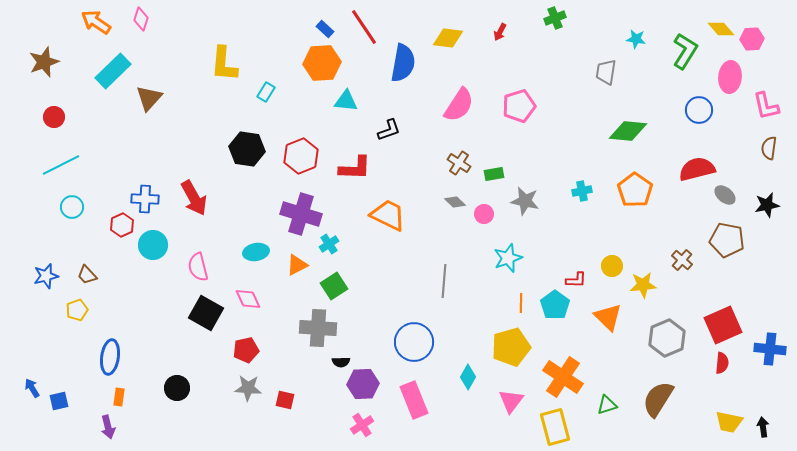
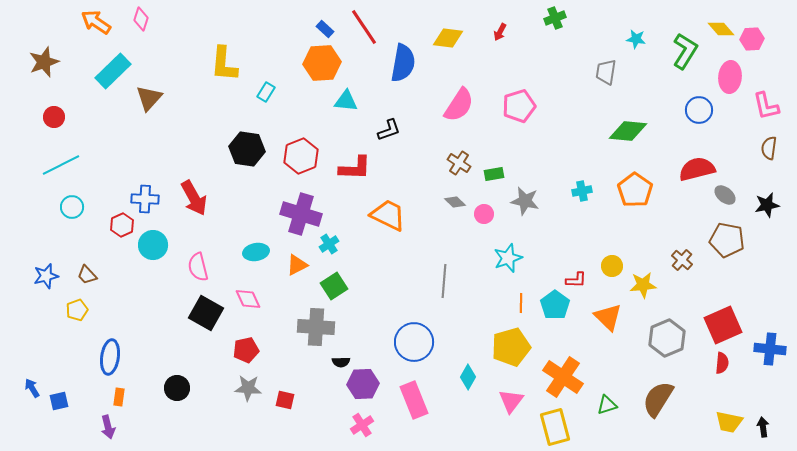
gray cross at (318, 328): moved 2 px left, 1 px up
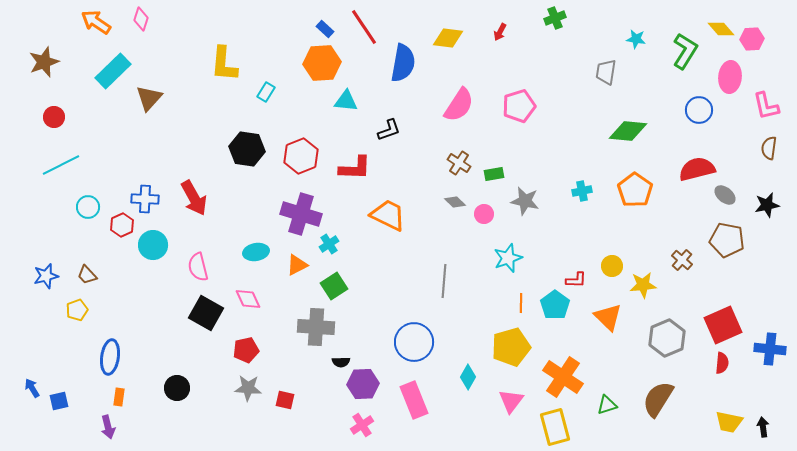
cyan circle at (72, 207): moved 16 px right
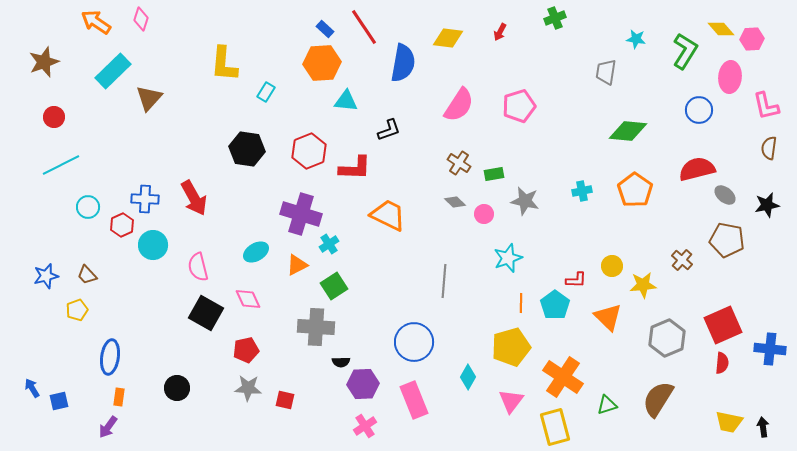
red hexagon at (301, 156): moved 8 px right, 5 px up
cyan ellipse at (256, 252): rotated 20 degrees counterclockwise
pink cross at (362, 425): moved 3 px right, 1 px down
purple arrow at (108, 427): rotated 50 degrees clockwise
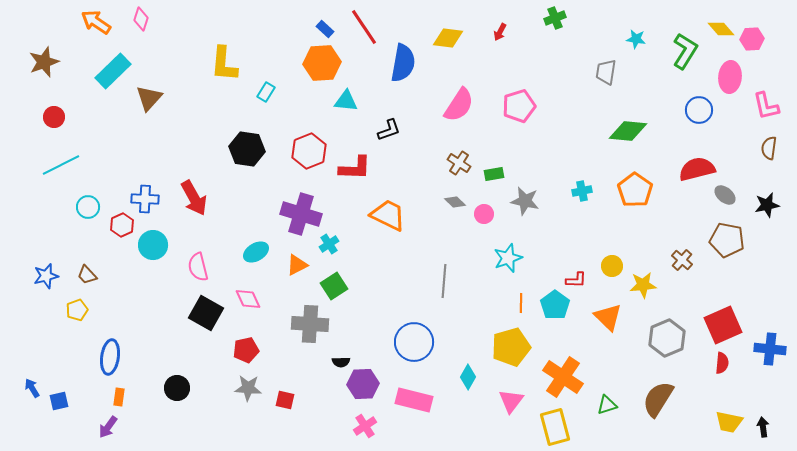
gray cross at (316, 327): moved 6 px left, 3 px up
pink rectangle at (414, 400): rotated 54 degrees counterclockwise
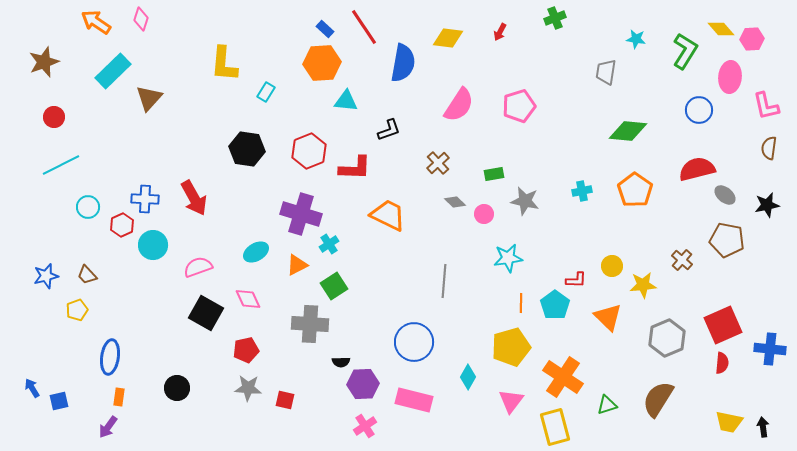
brown cross at (459, 163): moved 21 px left; rotated 15 degrees clockwise
cyan star at (508, 258): rotated 12 degrees clockwise
pink semicircle at (198, 267): rotated 84 degrees clockwise
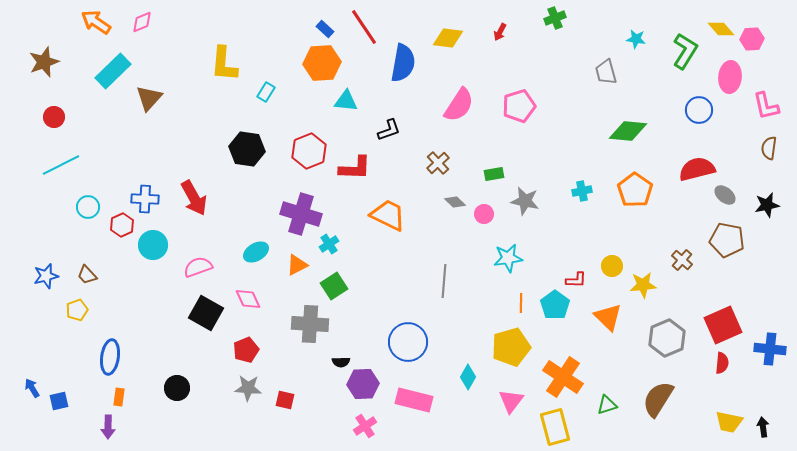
pink diamond at (141, 19): moved 1 px right, 3 px down; rotated 50 degrees clockwise
gray trapezoid at (606, 72): rotated 24 degrees counterclockwise
blue circle at (414, 342): moved 6 px left
red pentagon at (246, 350): rotated 10 degrees counterclockwise
purple arrow at (108, 427): rotated 35 degrees counterclockwise
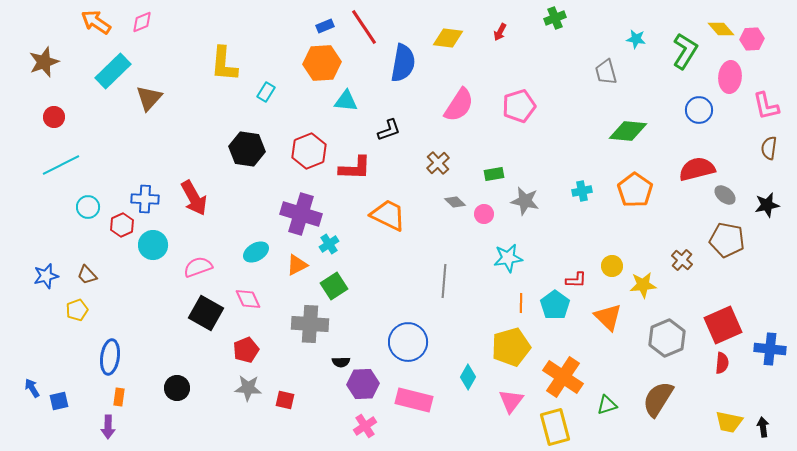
blue rectangle at (325, 29): moved 3 px up; rotated 66 degrees counterclockwise
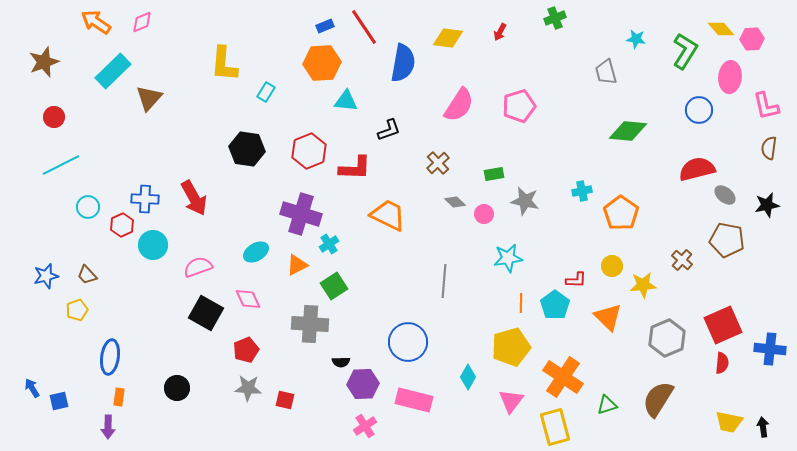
orange pentagon at (635, 190): moved 14 px left, 23 px down
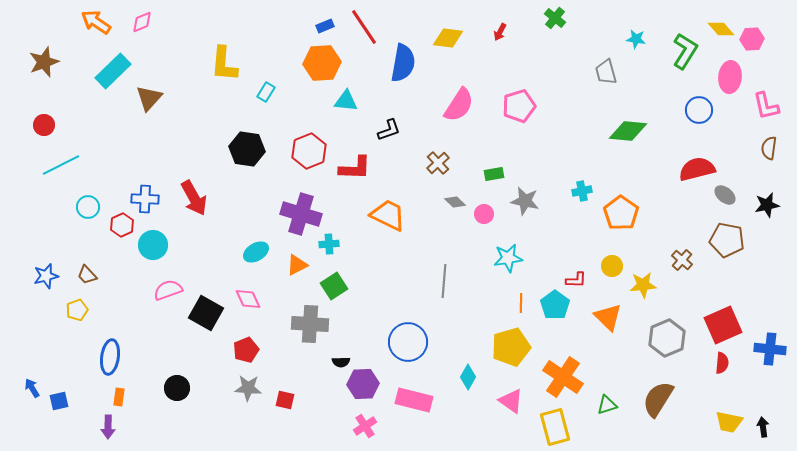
green cross at (555, 18): rotated 30 degrees counterclockwise
red circle at (54, 117): moved 10 px left, 8 px down
cyan cross at (329, 244): rotated 30 degrees clockwise
pink semicircle at (198, 267): moved 30 px left, 23 px down
pink triangle at (511, 401): rotated 32 degrees counterclockwise
